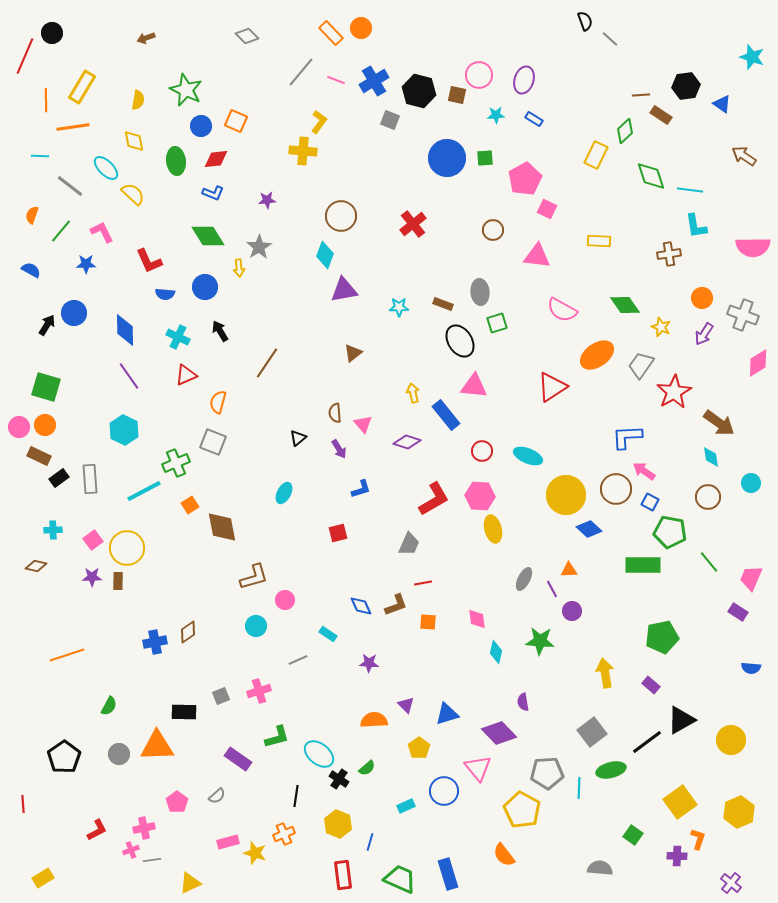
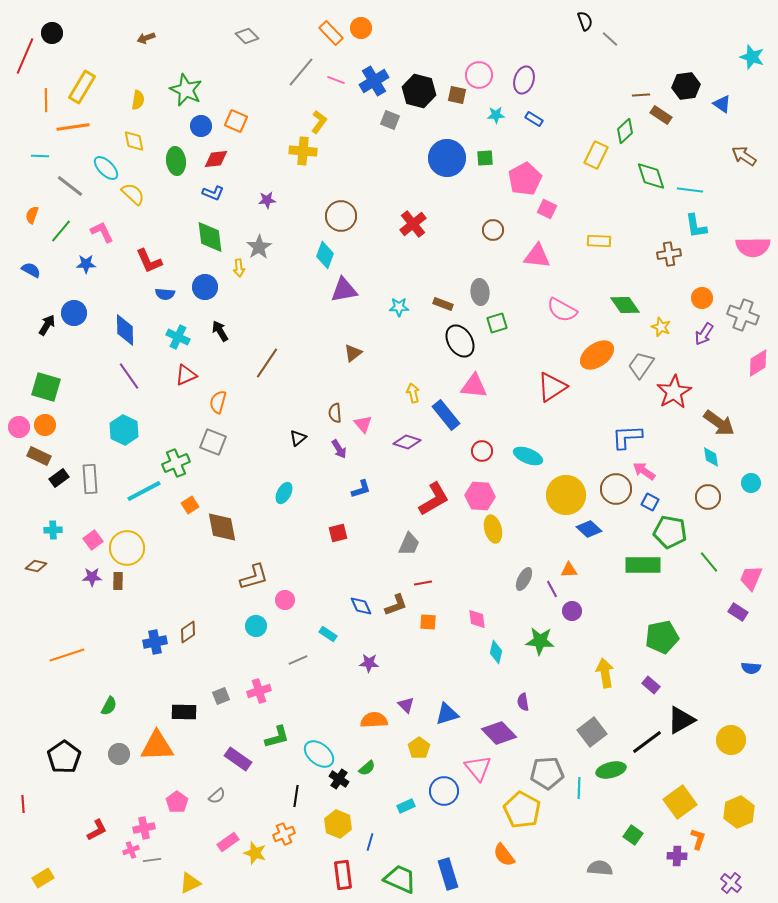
green diamond at (208, 236): moved 2 px right, 1 px down; rotated 24 degrees clockwise
pink rectangle at (228, 842): rotated 20 degrees counterclockwise
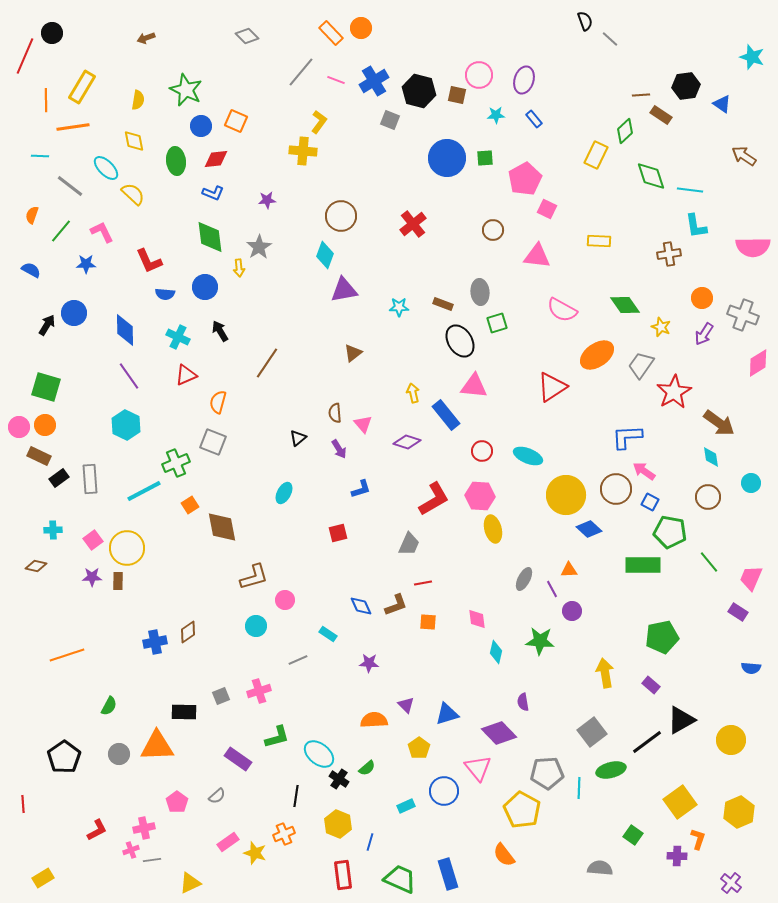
blue rectangle at (534, 119): rotated 18 degrees clockwise
cyan hexagon at (124, 430): moved 2 px right, 5 px up
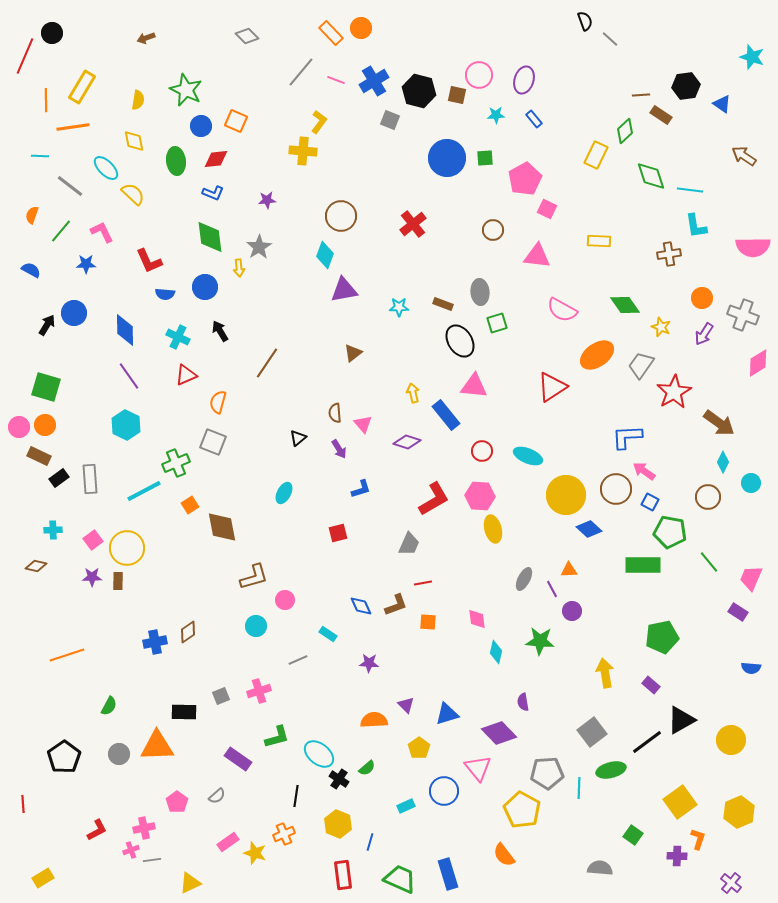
cyan diamond at (711, 457): moved 12 px right, 5 px down; rotated 35 degrees clockwise
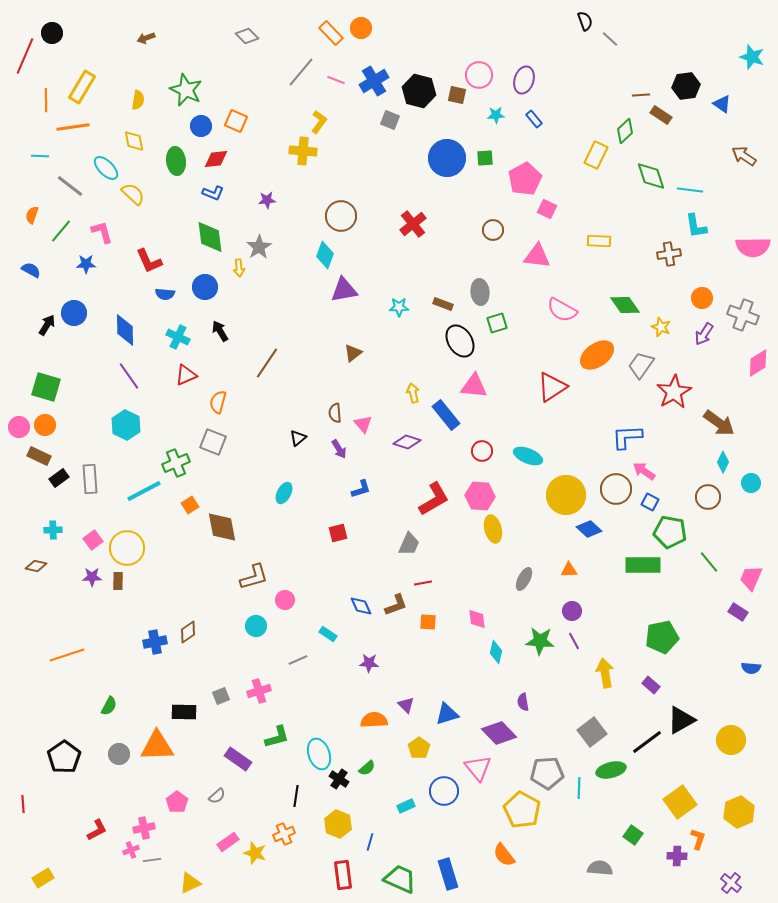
pink L-shape at (102, 232): rotated 10 degrees clockwise
purple line at (552, 589): moved 22 px right, 52 px down
cyan ellipse at (319, 754): rotated 32 degrees clockwise
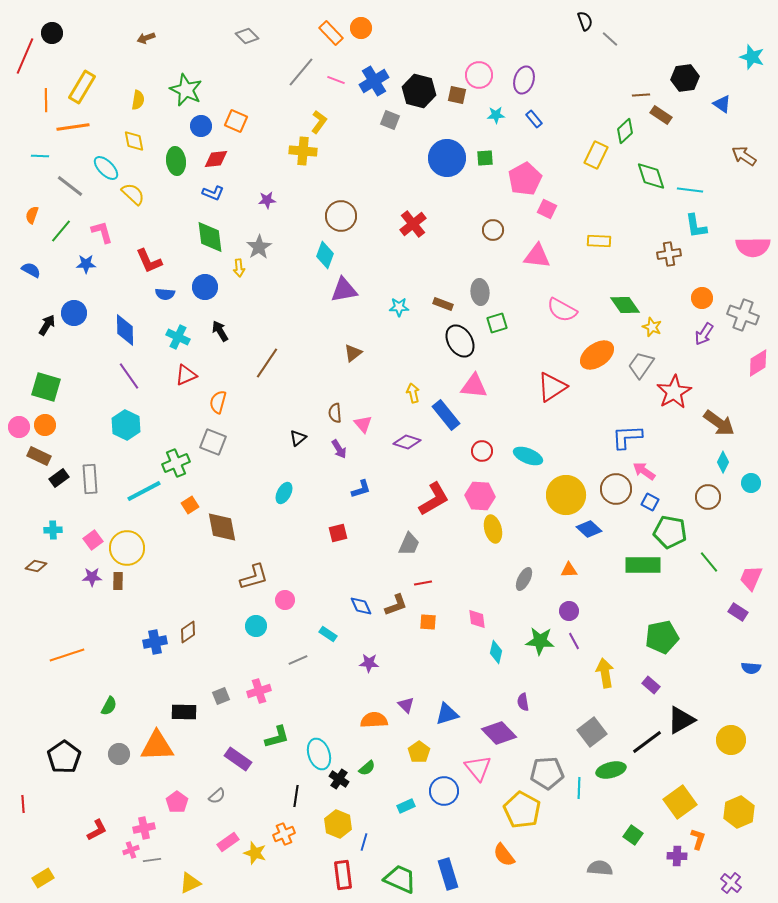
black hexagon at (686, 86): moved 1 px left, 8 px up
yellow star at (661, 327): moved 9 px left
purple circle at (572, 611): moved 3 px left
yellow pentagon at (419, 748): moved 4 px down
blue line at (370, 842): moved 6 px left
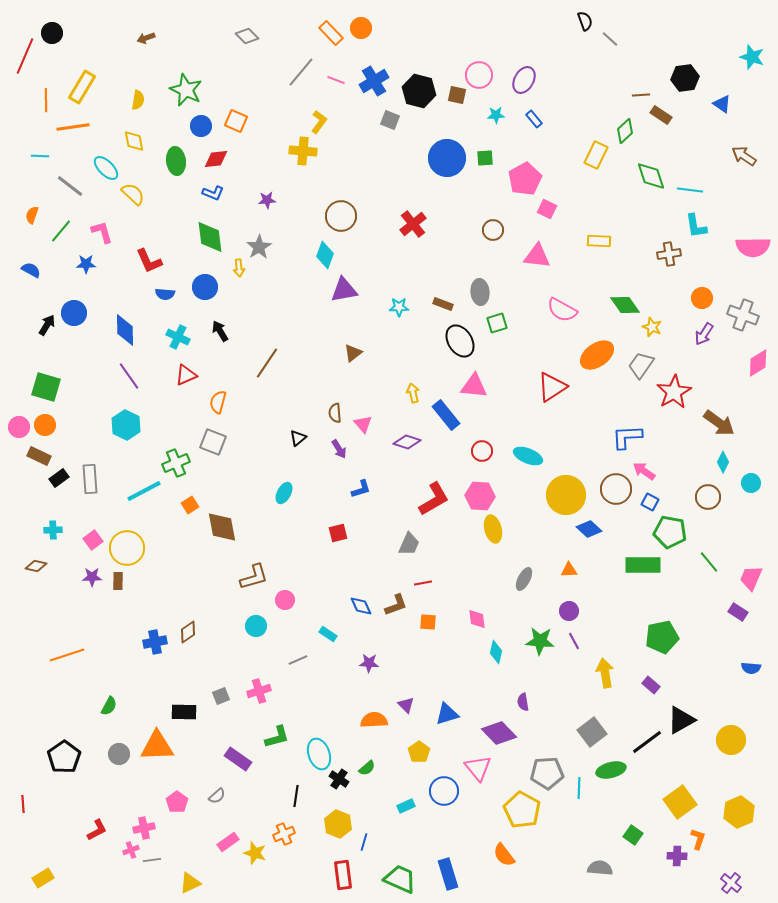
purple ellipse at (524, 80): rotated 12 degrees clockwise
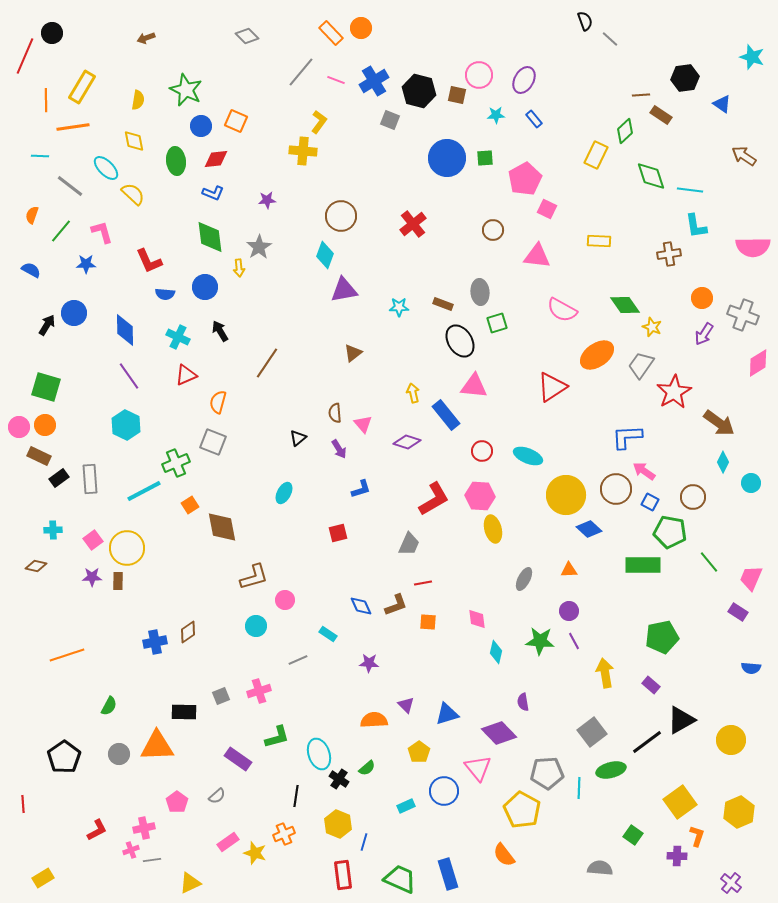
brown circle at (708, 497): moved 15 px left
orange L-shape at (698, 839): moved 1 px left, 3 px up
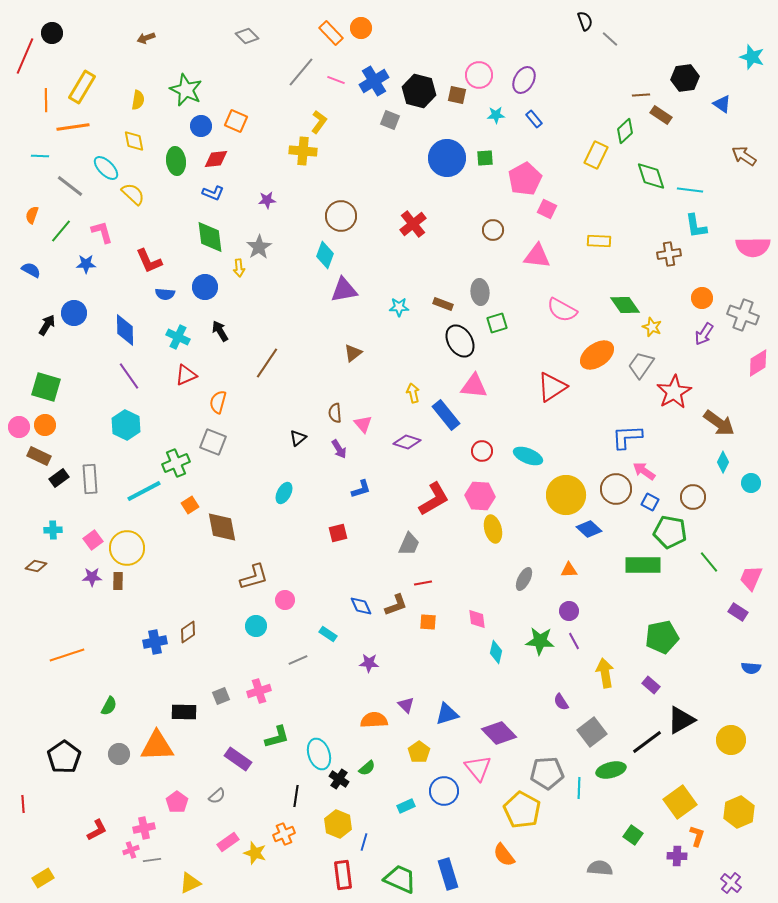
purple semicircle at (523, 702): moved 38 px right; rotated 24 degrees counterclockwise
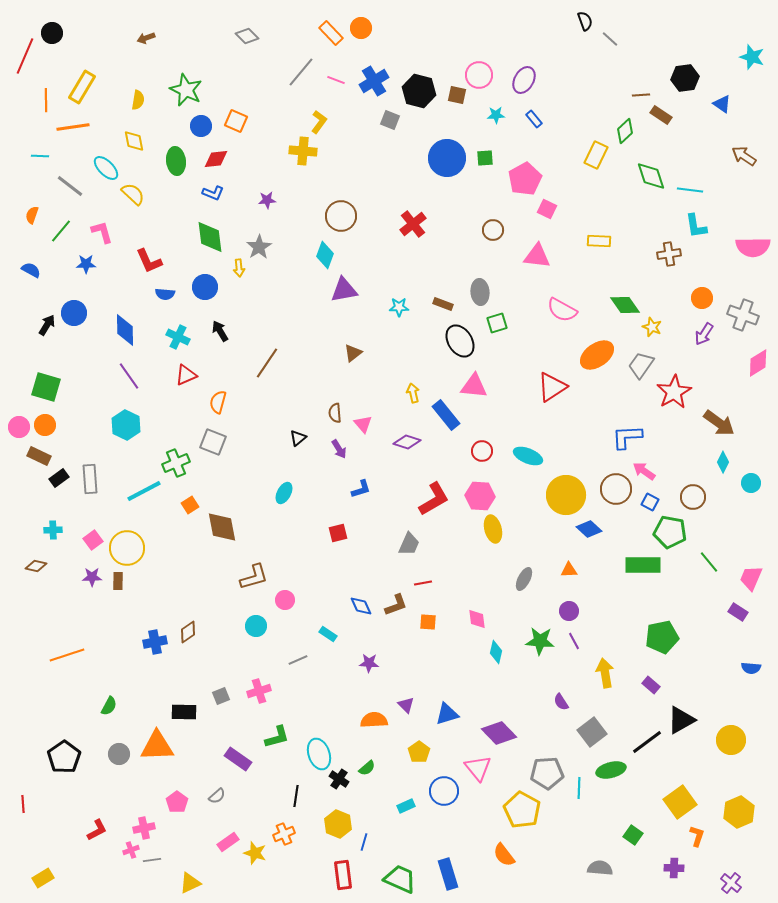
purple cross at (677, 856): moved 3 px left, 12 px down
